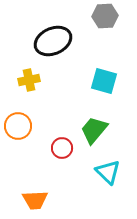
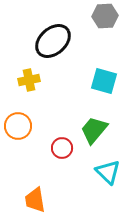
black ellipse: rotated 18 degrees counterclockwise
orange trapezoid: rotated 84 degrees clockwise
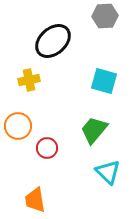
red circle: moved 15 px left
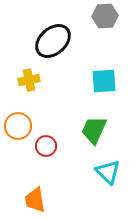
cyan square: rotated 20 degrees counterclockwise
green trapezoid: rotated 16 degrees counterclockwise
red circle: moved 1 px left, 2 px up
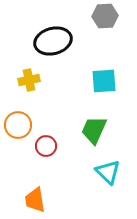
black ellipse: rotated 27 degrees clockwise
orange circle: moved 1 px up
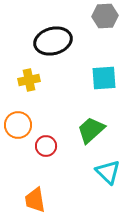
cyan square: moved 3 px up
green trapezoid: moved 3 px left; rotated 24 degrees clockwise
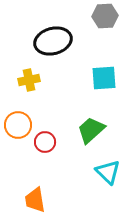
red circle: moved 1 px left, 4 px up
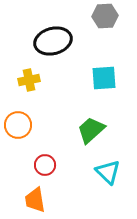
red circle: moved 23 px down
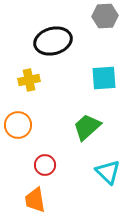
green trapezoid: moved 4 px left, 3 px up
